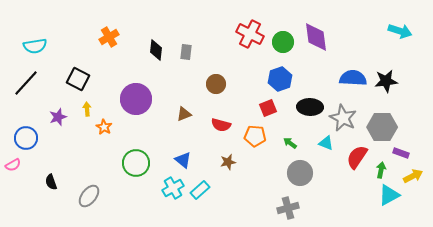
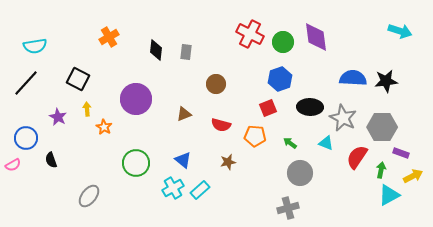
purple star at (58, 117): rotated 24 degrees counterclockwise
black semicircle at (51, 182): moved 22 px up
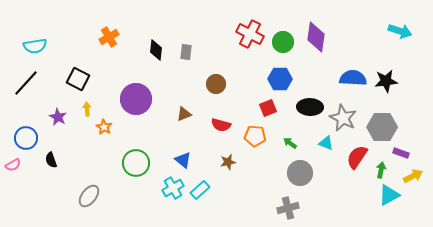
purple diamond at (316, 37): rotated 16 degrees clockwise
blue hexagon at (280, 79): rotated 20 degrees clockwise
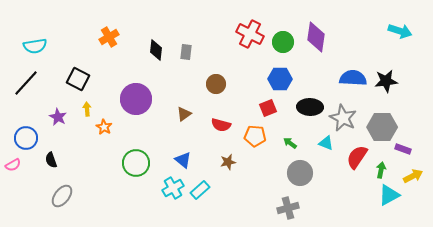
brown triangle at (184, 114): rotated 14 degrees counterclockwise
purple rectangle at (401, 153): moved 2 px right, 4 px up
gray ellipse at (89, 196): moved 27 px left
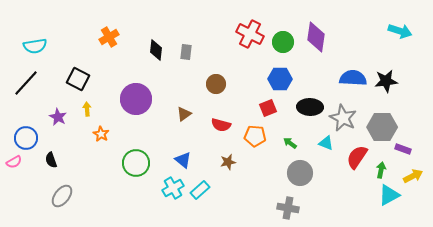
orange star at (104, 127): moved 3 px left, 7 px down
pink semicircle at (13, 165): moved 1 px right, 3 px up
gray cross at (288, 208): rotated 25 degrees clockwise
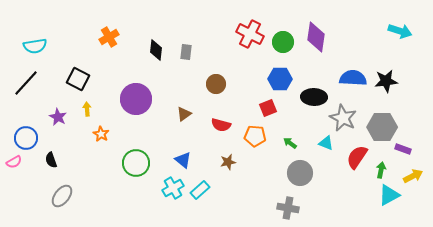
black ellipse at (310, 107): moved 4 px right, 10 px up
